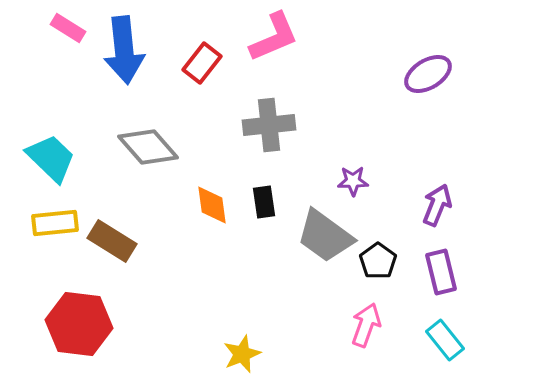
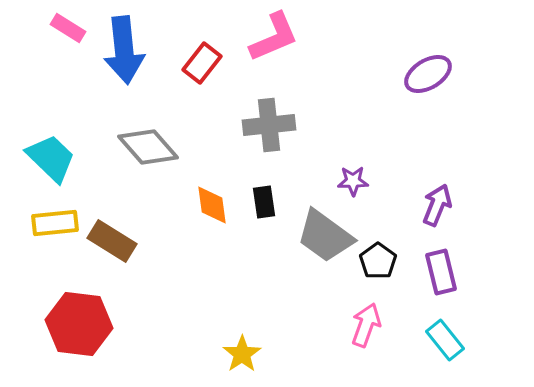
yellow star: rotated 12 degrees counterclockwise
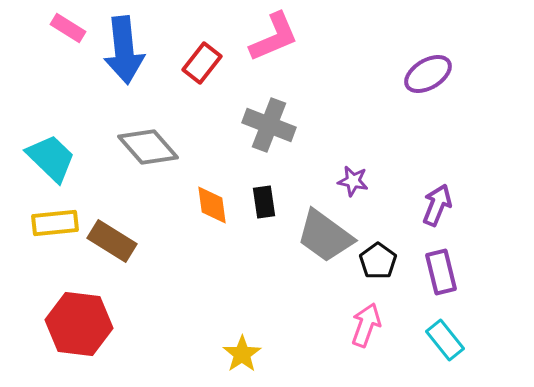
gray cross: rotated 27 degrees clockwise
purple star: rotated 12 degrees clockwise
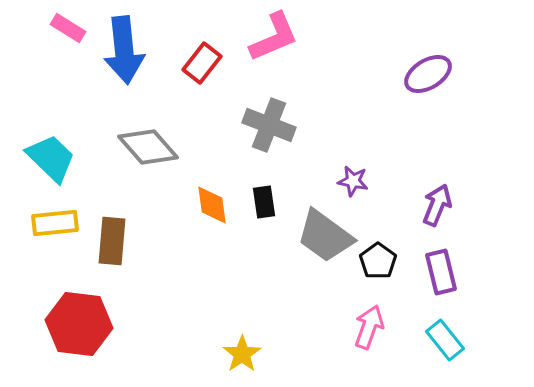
brown rectangle: rotated 63 degrees clockwise
pink arrow: moved 3 px right, 2 px down
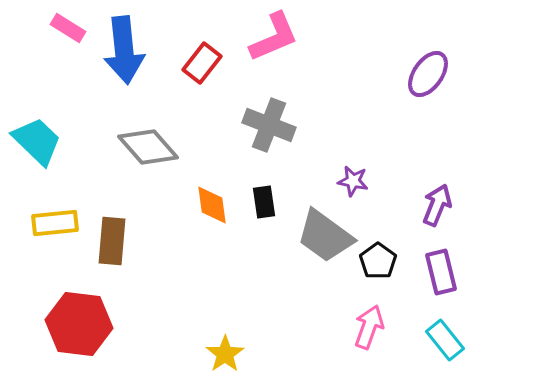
purple ellipse: rotated 24 degrees counterclockwise
cyan trapezoid: moved 14 px left, 17 px up
yellow star: moved 17 px left
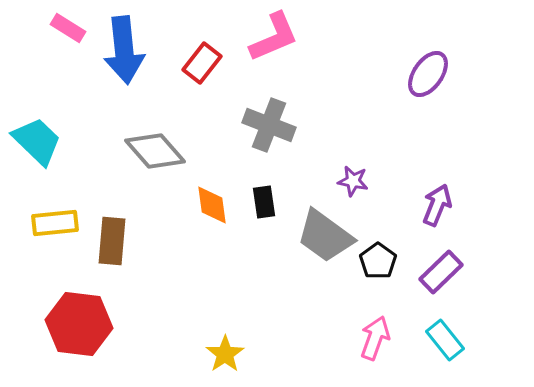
gray diamond: moved 7 px right, 4 px down
purple rectangle: rotated 60 degrees clockwise
pink arrow: moved 6 px right, 11 px down
